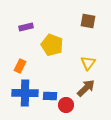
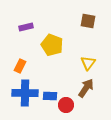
brown arrow: rotated 12 degrees counterclockwise
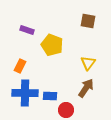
purple rectangle: moved 1 px right, 3 px down; rotated 32 degrees clockwise
red circle: moved 5 px down
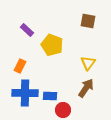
purple rectangle: rotated 24 degrees clockwise
red circle: moved 3 px left
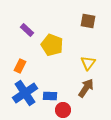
blue cross: rotated 35 degrees counterclockwise
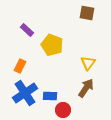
brown square: moved 1 px left, 8 px up
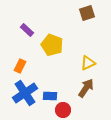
brown square: rotated 28 degrees counterclockwise
yellow triangle: rotated 28 degrees clockwise
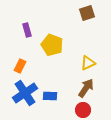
purple rectangle: rotated 32 degrees clockwise
red circle: moved 20 px right
